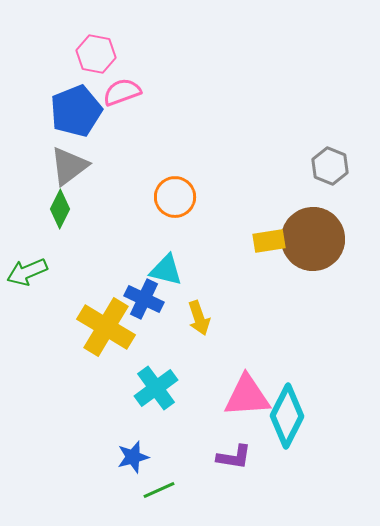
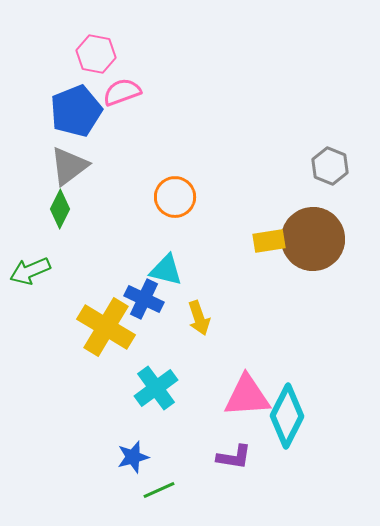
green arrow: moved 3 px right, 1 px up
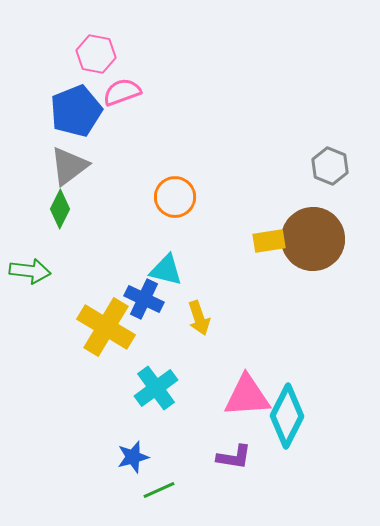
green arrow: rotated 150 degrees counterclockwise
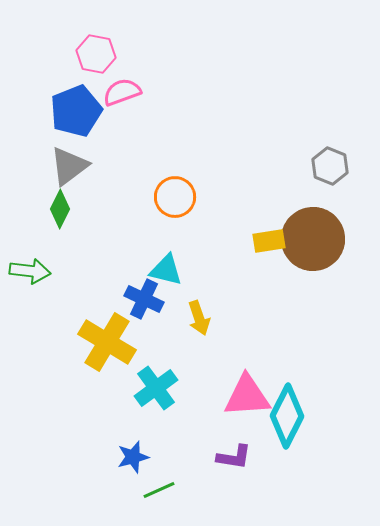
yellow cross: moved 1 px right, 15 px down
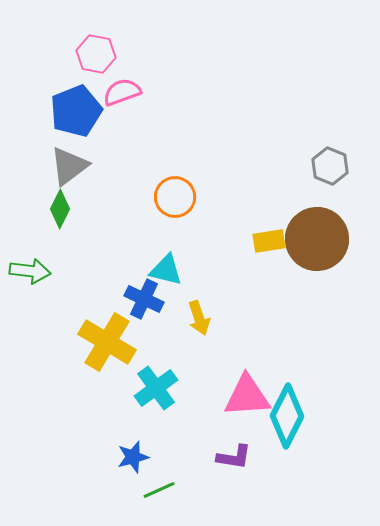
brown circle: moved 4 px right
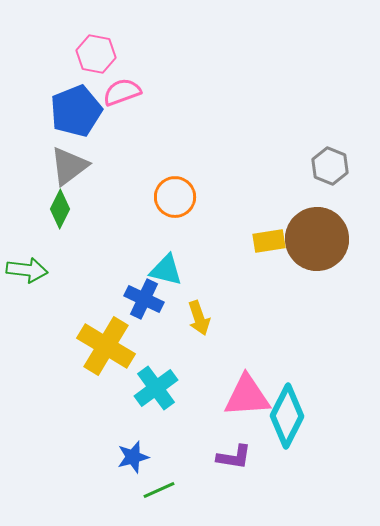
green arrow: moved 3 px left, 1 px up
yellow cross: moved 1 px left, 4 px down
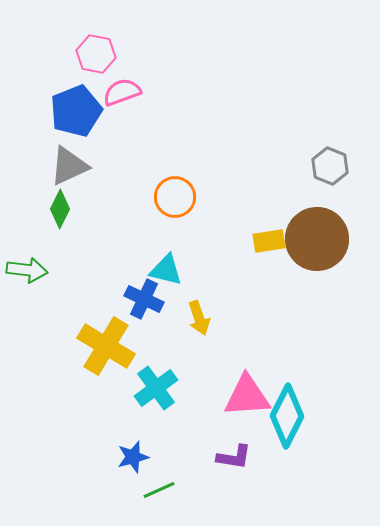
gray triangle: rotated 12 degrees clockwise
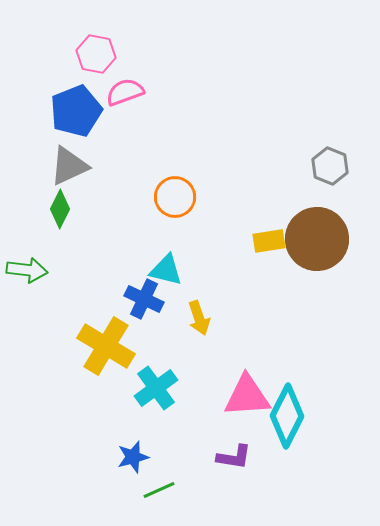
pink semicircle: moved 3 px right
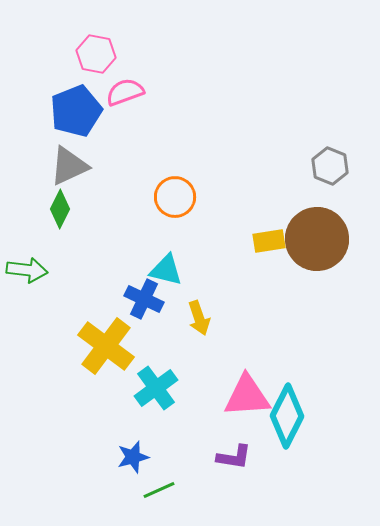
yellow cross: rotated 6 degrees clockwise
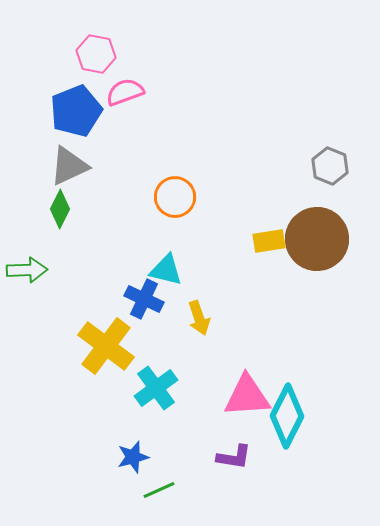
green arrow: rotated 9 degrees counterclockwise
